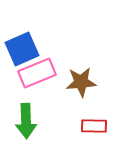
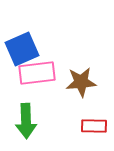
pink rectangle: rotated 15 degrees clockwise
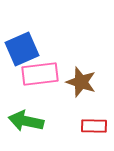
pink rectangle: moved 3 px right, 1 px down
brown star: rotated 24 degrees clockwise
green arrow: rotated 104 degrees clockwise
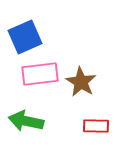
blue square: moved 3 px right, 12 px up
brown star: rotated 12 degrees clockwise
red rectangle: moved 2 px right
